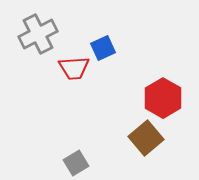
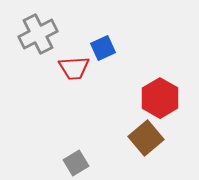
red hexagon: moved 3 px left
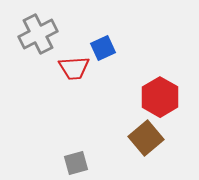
red hexagon: moved 1 px up
gray square: rotated 15 degrees clockwise
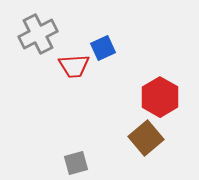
red trapezoid: moved 2 px up
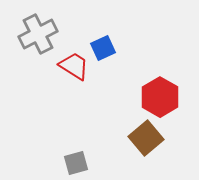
red trapezoid: rotated 144 degrees counterclockwise
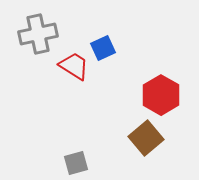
gray cross: rotated 15 degrees clockwise
red hexagon: moved 1 px right, 2 px up
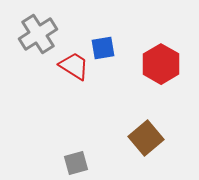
gray cross: rotated 21 degrees counterclockwise
blue square: rotated 15 degrees clockwise
red hexagon: moved 31 px up
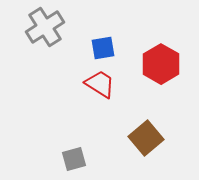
gray cross: moved 7 px right, 7 px up
red trapezoid: moved 26 px right, 18 px down
gray square: moved 2 px left, 4 px up
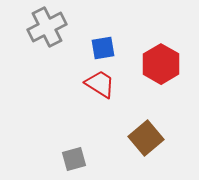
gray cross: moved 2 px right; rotated 6 degrees clockwise
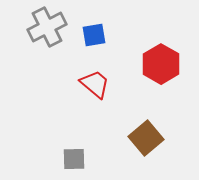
blue square: moved 9 px left, 13 px up
red trapezoid: moved 5 px left; rotated 8 degrees clockwise
gray square: rotated 15 degrees clockwise
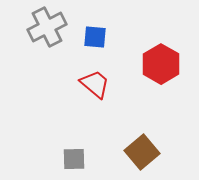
blue square: moved 1 px right, 2 px down; rotated 15 degrees clockwise
brown square: moved 4 px left, 14 px down
